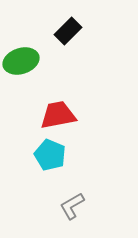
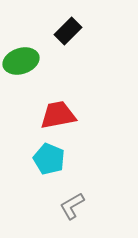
cyan pentagon: moved 1 px left, 4 px down
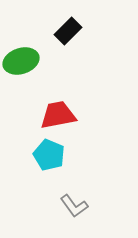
cyan pentagon: moved 4 px up
gray L-shape: moved 2 px right; rotated 96 degrees counterclockwise
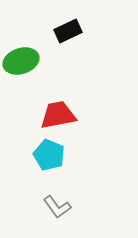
black rectangle: rotated 20 degrees clockwise
gray L-shape: moved 17 px left, 1 px down
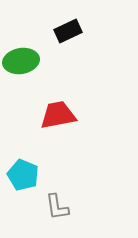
green ellipse: rotated 8 degrees clockwise
cyan pentagon: moved 26 px left, 20 px down
gray L-shape: rotated 28 degrees clockwise
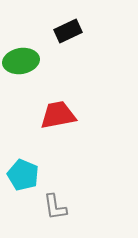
gray L-shape: moved 2 px left
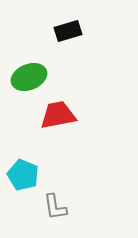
black rectangle: rotated 8 degrees clockwise
green ellipse: moved 8 px right, 16 px down; rotated 12 degrees counterclockwise
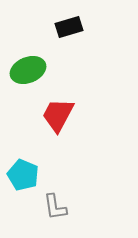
black rectangle: moved 1 px right, 4 px up
green ellipse: moved 1 px left, 7 px up
red trapezoid: rotated 51 degrees counterclockwise
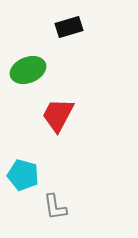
cyan pentagon: rotated 8 degrees counterclockwise
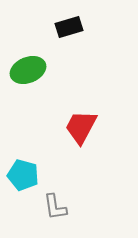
red trapezoid: moved 23 px right, 12 px down
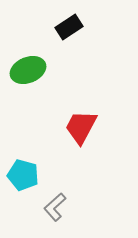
black rectangle: rotated 16 degrees counterclockwise
gray L-shape: rotated 56 degrees clockwise
